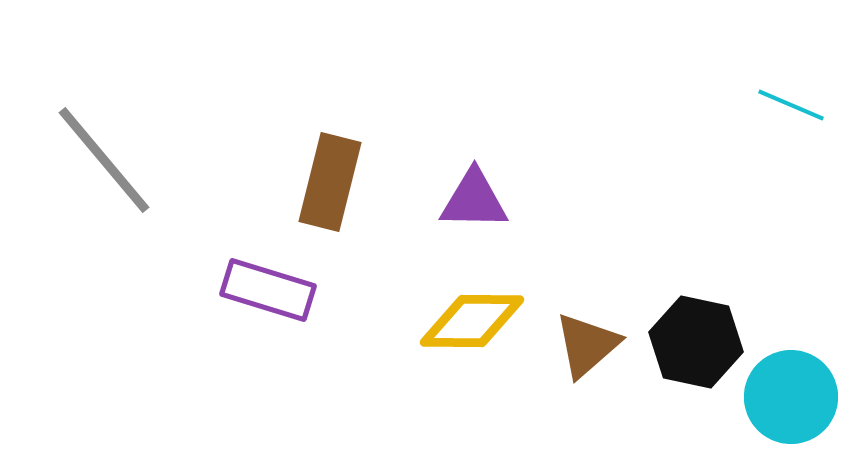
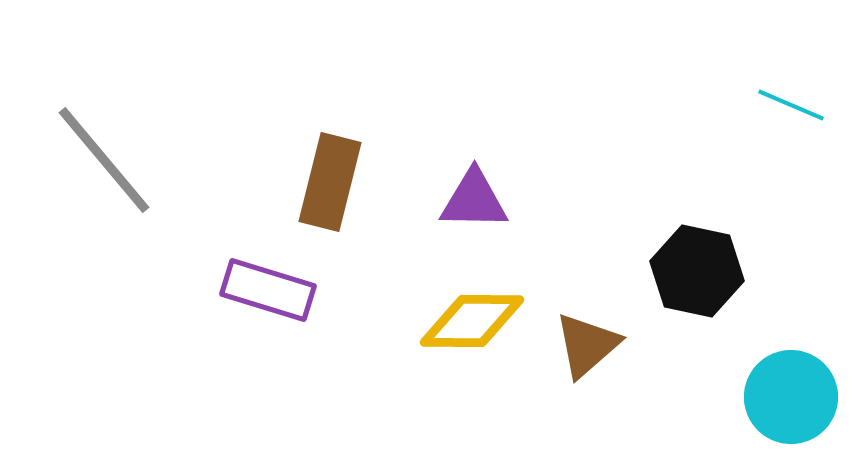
black hexagon: moved 1 px right, 71 px up
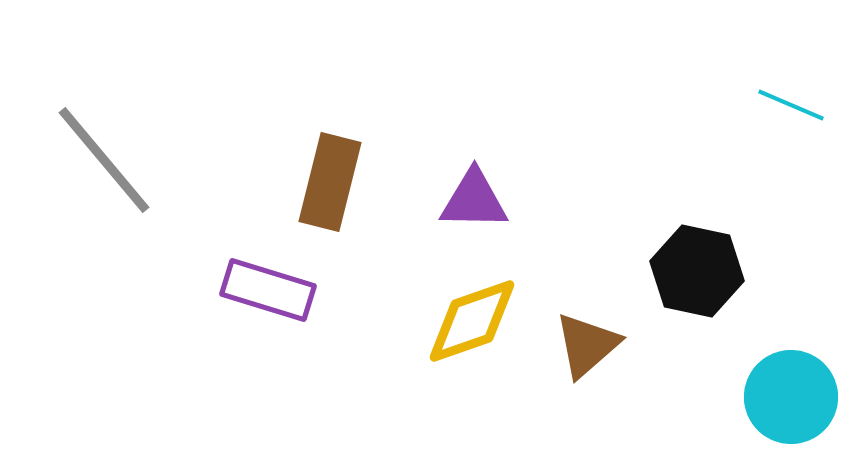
yellow diamond: rotated 20 degrees counterclockwise
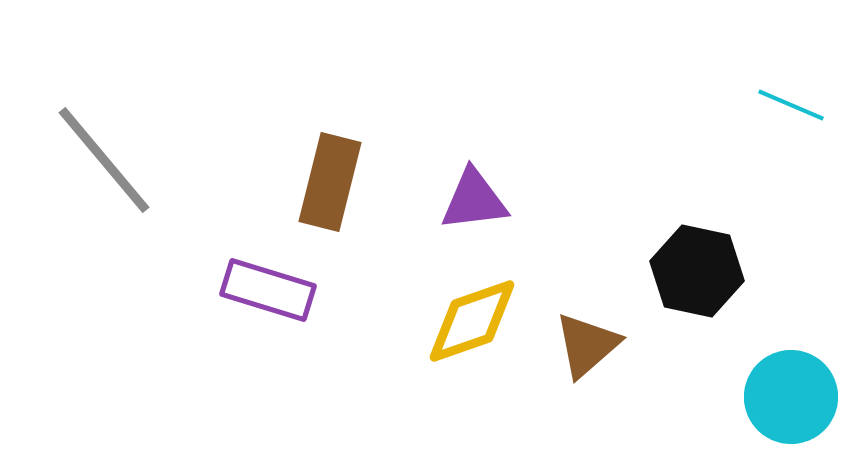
purple triangle: rotated 8 degrees counterclockwise
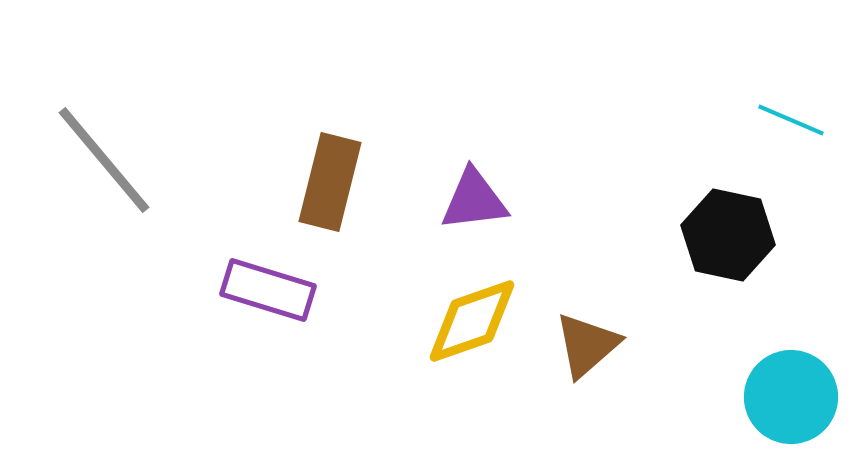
cyan line: moved 15 px down
black hexagon: moved 31 px right, 36 px up
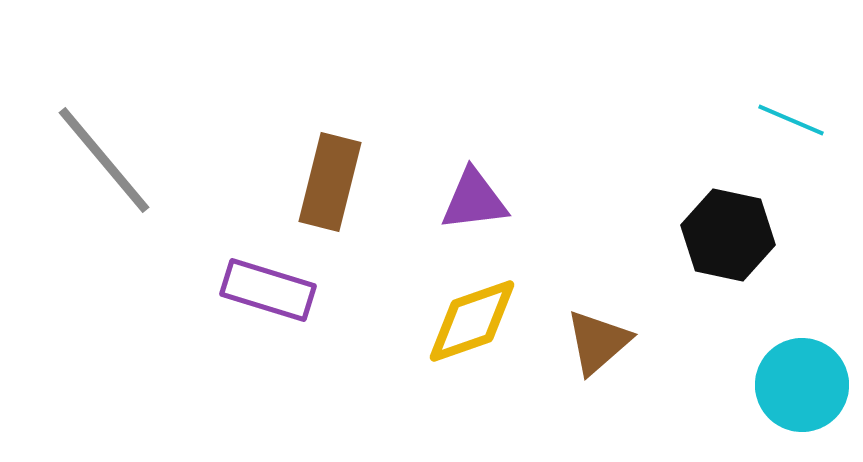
brown triangle: moved 11 px right, 3 px up
cyan circle: moved 11 px right, 12 px up
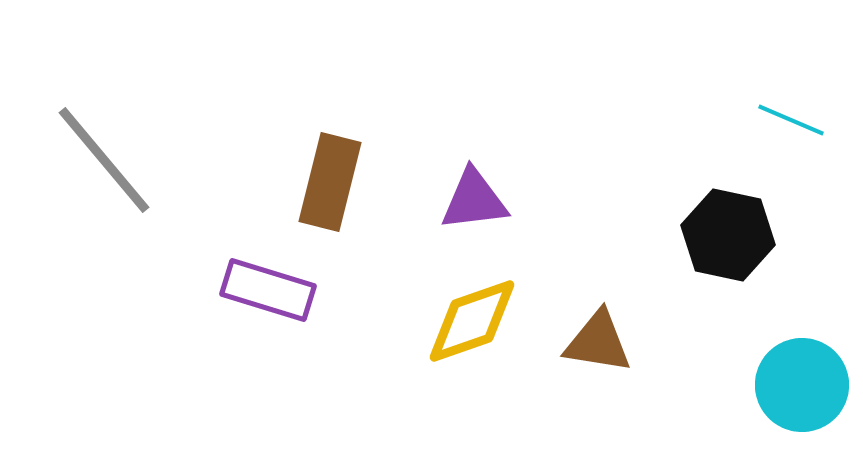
brown triangle: rotated 50 degrees clockwise
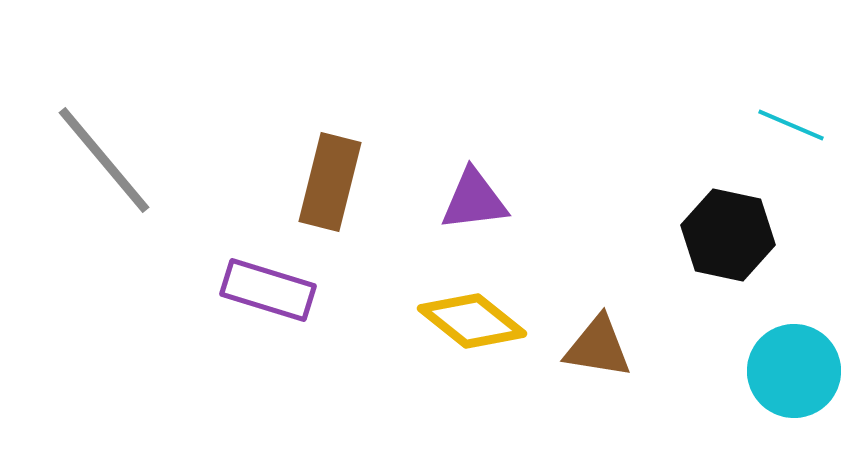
cyan line: moved 5 px down
yellow diamond: rotated 58 degrees clockwise
brown triangle: moved 5 px down
cyan circle: moved 8 px left, 14 px up
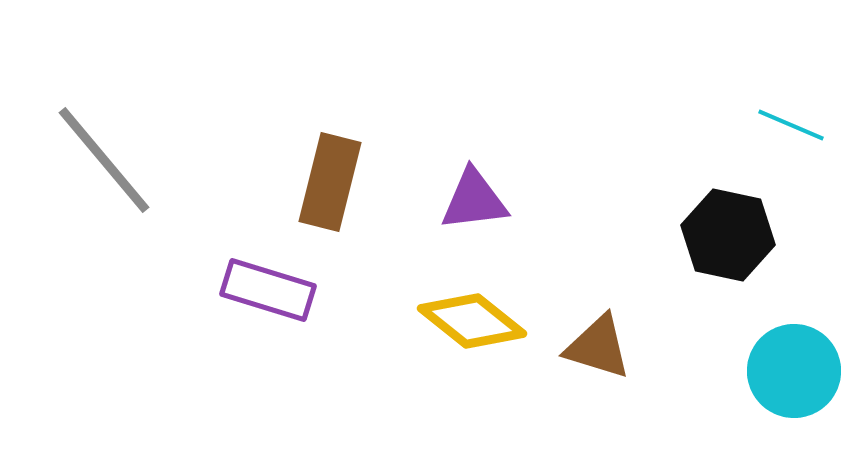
brown triangle: rotated 8 degrees clockwise
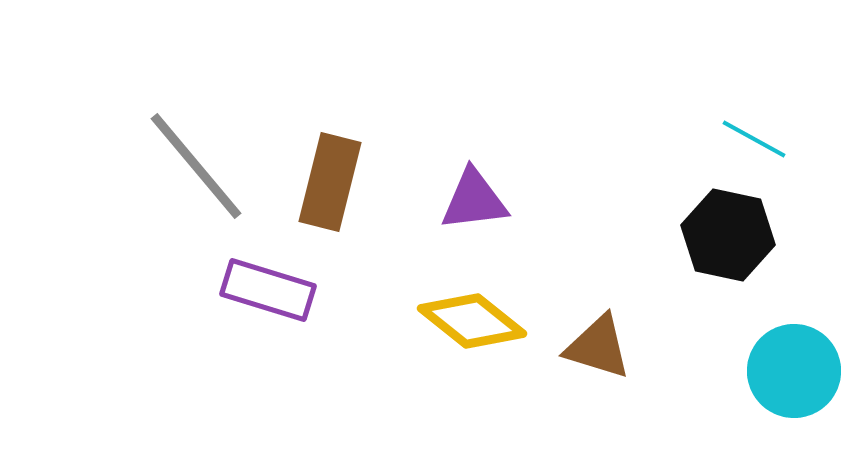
cyan line: moved 37 px left, 14 px down; rotated 6 degrees clockwise
gray line: moved 92 px right, 6 px down
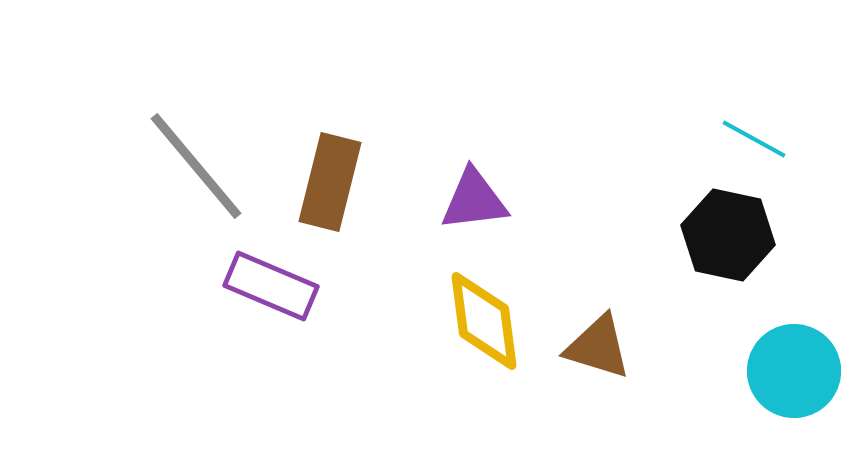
purple rectangle: moved 3 px right, 4 px up; rotated 6 degrees clockwise
yellow diamond: moved 12 px right; rotated 44 degrees clockwise
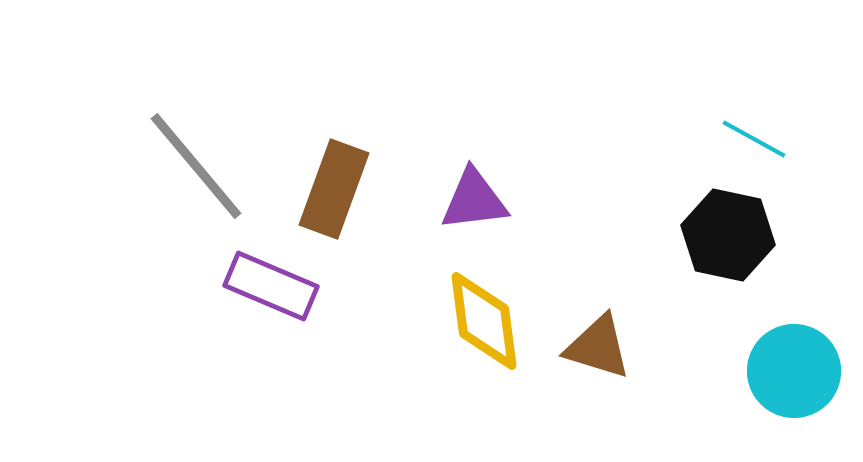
brown rectangle: moved 4 px right, 7 px down; rotated 6 degrees clockwise
